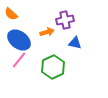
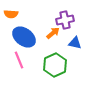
orange semicircle: rotated 40 degrees counterclockwise
orange arrow: moved 6 px right, 1 px down; rotated 24 degrees counterclockwise
blue ellipse: moved 5 px right, 3 px up
pink line: rotated 60 degrees counterclockwise
green hexagon: moved 2 px right, 2 px up
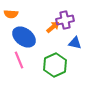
orange arrow: moved 6 px up
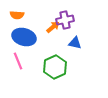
orange semicircle: moved 6 px right, 1 px down
blue ellipse: rotated 20 degrees counterclockwise
pink line: moved 1 px left, 1 px down
green hexagon: moved 2 px down
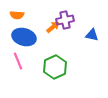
blue triangle: moved 17 px right, 8 px up
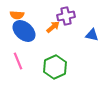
purple cross: moved 1 px right, 4 px up
blue ellipse: moved 6 px up; rotated 25 degrees clockwise
